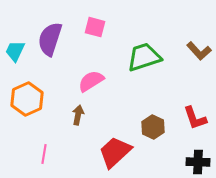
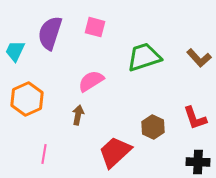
purple semicircle: moved 6 px up
brown L-shape: moved 7 px down
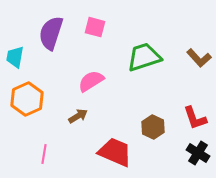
purple semicircle: moved 1 px right
cyan trapezoid: moved 6 px down; rotated 15 degrees counterclockwise
brown arrow: moved 1 px down; rotated 48 degrees clockwise
red trapezoid: rotated 66 degrees clockwise
black cross: moved 9 px up; rotated 30 degrees clockwise
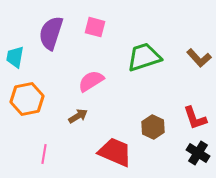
orange hexagon: rotated 12 degrees clockwise
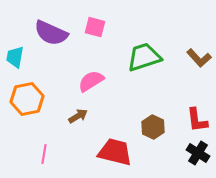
purple semicircle: rotated 84 degrees counterclockwise
red L-shape: moved 2 px right, 2 px down; rotated 12 degrees clockwise
red trapezoid: rotated 9 degrees counterclockwise
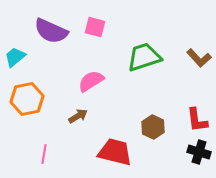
purple semicircle: moved 2 px up
cyan trapezoid: rotated 40 degrees clockwise
black cross: moved 1 px right, 1 px up; rotated 15 degrees counterclockwise
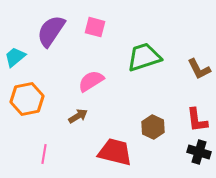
purple semicircle: rotated 100 degrees clockwise
brown L-shape: moved 11 px down; rotated 15 degrees clockwise
